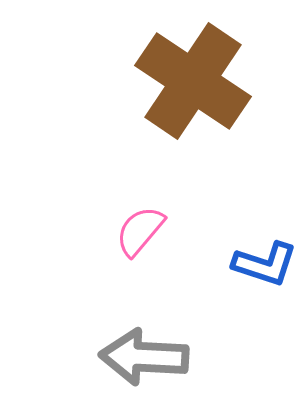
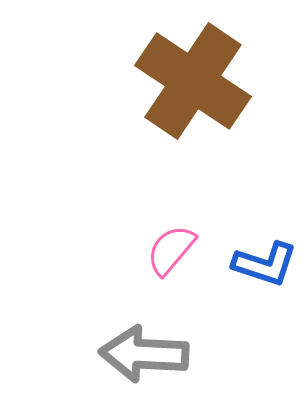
pink semicircle: moved 31 px right, 19 px down
gray arrow: moved 3 px up
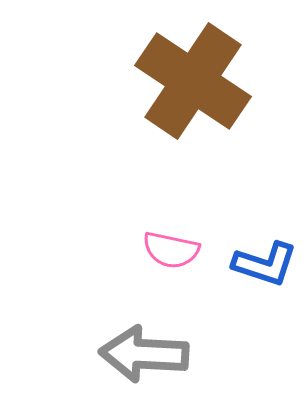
pink semicircle: rotated 118 degrees counterclockwise
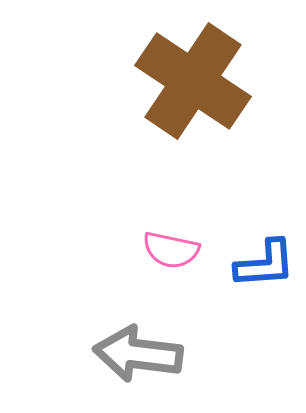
blue L-shape: rotated 22 degrees counterclockwise
gray arrow: moved 6 px left; rotated 4 degrees clockwise
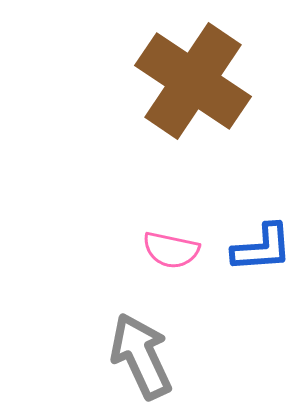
blue L-shape: moved 3 px left, 16 px up
gray arrow: moved 3 px right, 2 px down; rotated 58 degrees clockwise
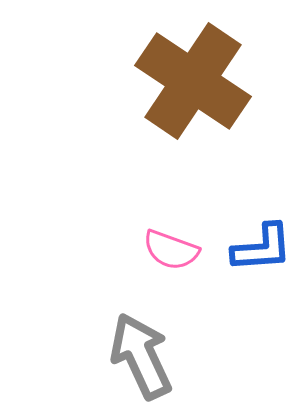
pink semicircle: rotated 8 degrees clockwise
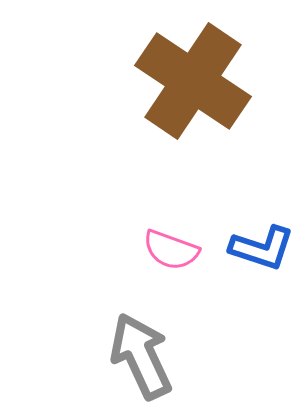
blue L-shape: rotated 22 degrees clockwise
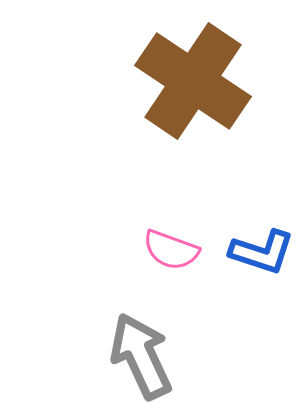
blue L-shape: moved 4 px down
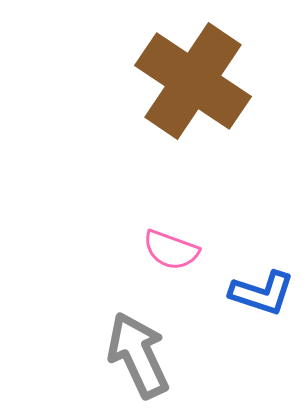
blue L-shape: moved 41 px down
gray arrow: moved 3 px left, 1 px up
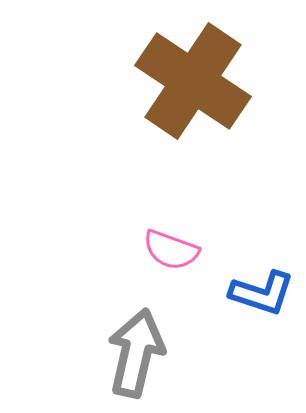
gray arrow: moved 2 px left, 2 px up; rotated 38 degrees clockwise
